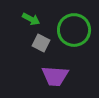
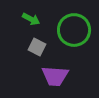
gray square: moved 4 px left, 4 px down
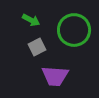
green arrow: moved 1 px down
gray square: rotated 36 degrees clockwise
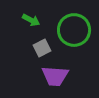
gray square: moved 5 px right, 1 px down
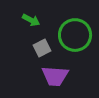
green circle: moved 1 px right, 5 px down
